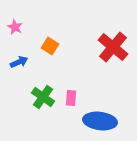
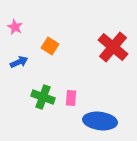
green cross: rotated 15 degrees counterclockwise
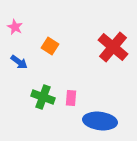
blue arrow: rotated 60 degrees clockwise
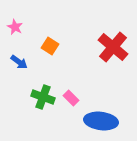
pink rectangle: rotated 49 degrees counterclockwise
blue ellipse: moved 1 px right
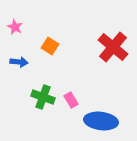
blue arrow: rotated 30 degrees counterclockwise
pink rectangle: moved 2 px down; rotated 14 degrees clockwise
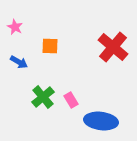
orange square: rotated 30 degrees counterclockwise
blue arrow: rotated 24 degrees clockwise
green cross: rotated 30 degrees clockwise
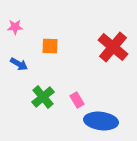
pink star: rotated 28 degrees counterclockwise
blue arrow: moved 2 px down
pink rectangle: moved 6 px right
